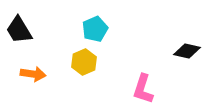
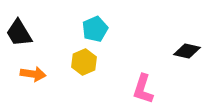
black trapezoid: moved 3 px down
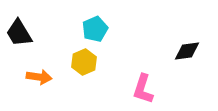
black diamond: rotated 20 degrees counterclockwise
orange arrow: moved 6 px right, 3 px down
